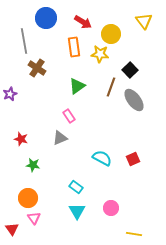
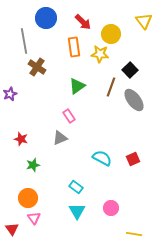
red arrow: rotated 12 degrees clockwise
brown cross: moved 1 px up
green star: rotated 24 degrees counterclockwise
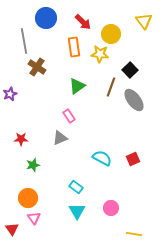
red star: rotated 16 degrees counterclockwise
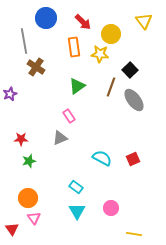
brown cross: moved 1 px left
green star: moved 4 px left, 4 px up
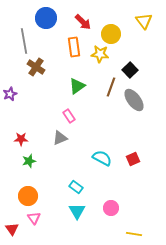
orange circle: moved 2 px up
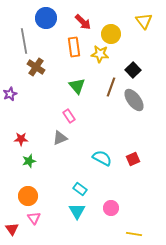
black square: moved 3 px right
green triangle: rotated 36 degrees counterclockwise
cyan rectangle: moved 4 px right, 2 px down
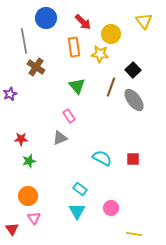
red square: rotated 24 degrees clockwise
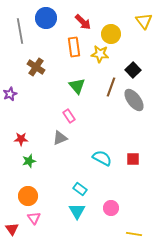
gray line: moved 4 px left, 10 px up
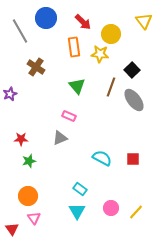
gray line: rotated 20 degrees counterclockwise
black square: moved 1 px left
pink rectangle: rotated 32 degrees counterclockwise
yellow line: moved 2 px right, 22 px up; rotated 56 degrees counterclockwise
